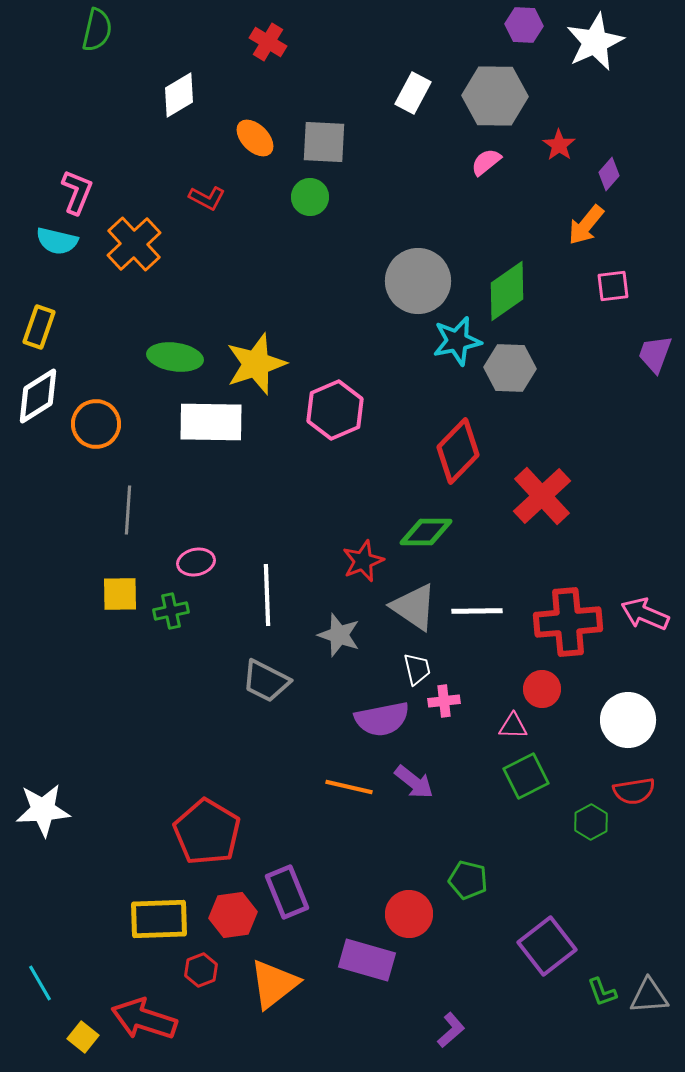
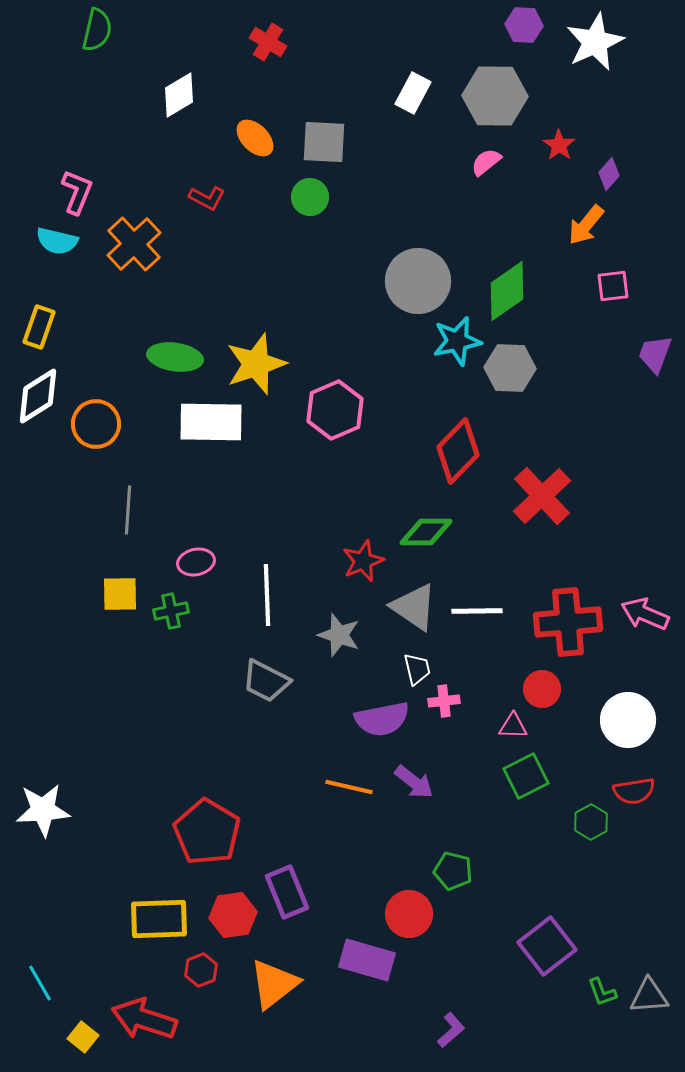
green pentagon at (468, 880): moved 15 px left, 9 px up
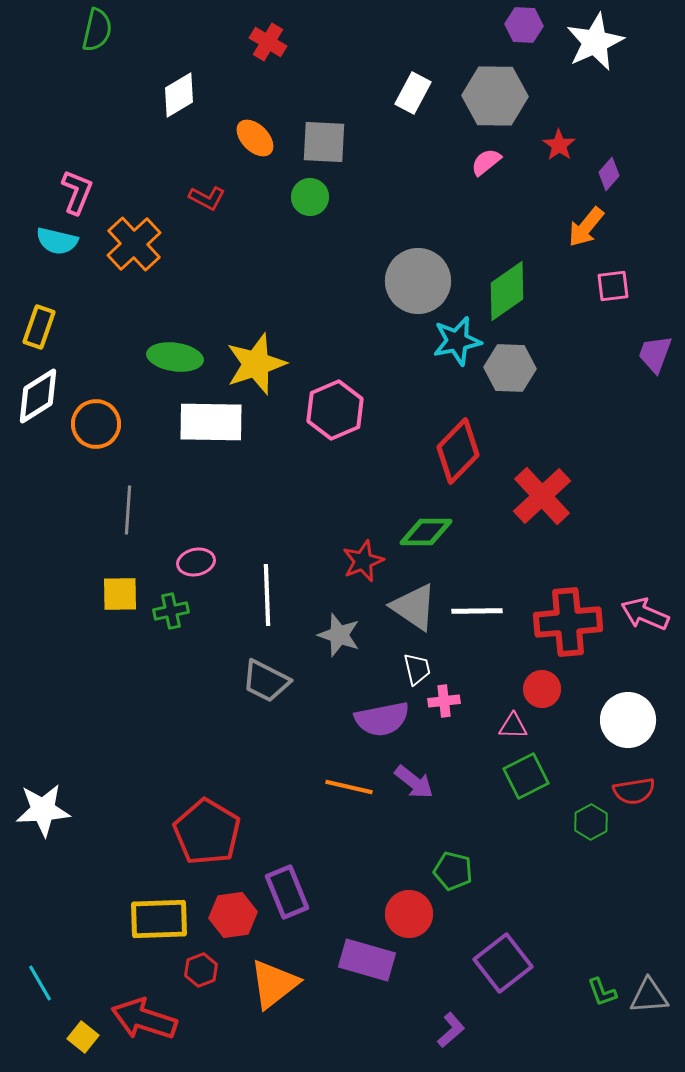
orange arrow at (586, 225): moved 2 px down
purple square at (547, 946): moved 44 px left, 17 px down
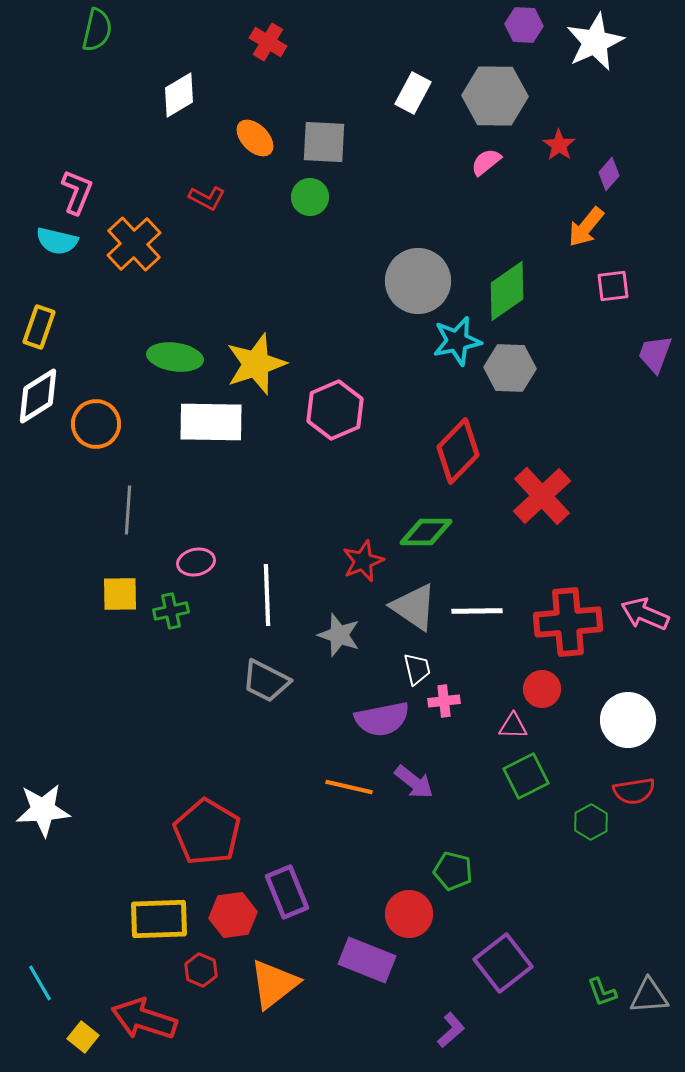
purple rectangle at (367, 960): rotated 6 degrees clockwise
red hexagon at (201, 970): rotated 16 degrees counterclockwise
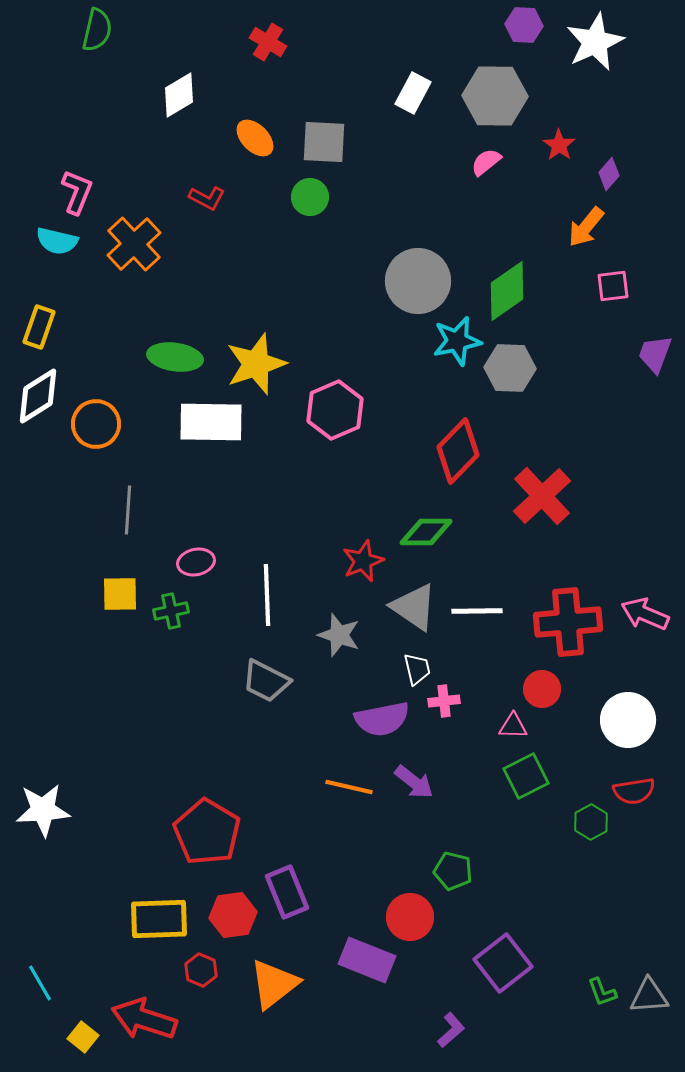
red circle at (409, 914): moved 1 px right, 3 px down
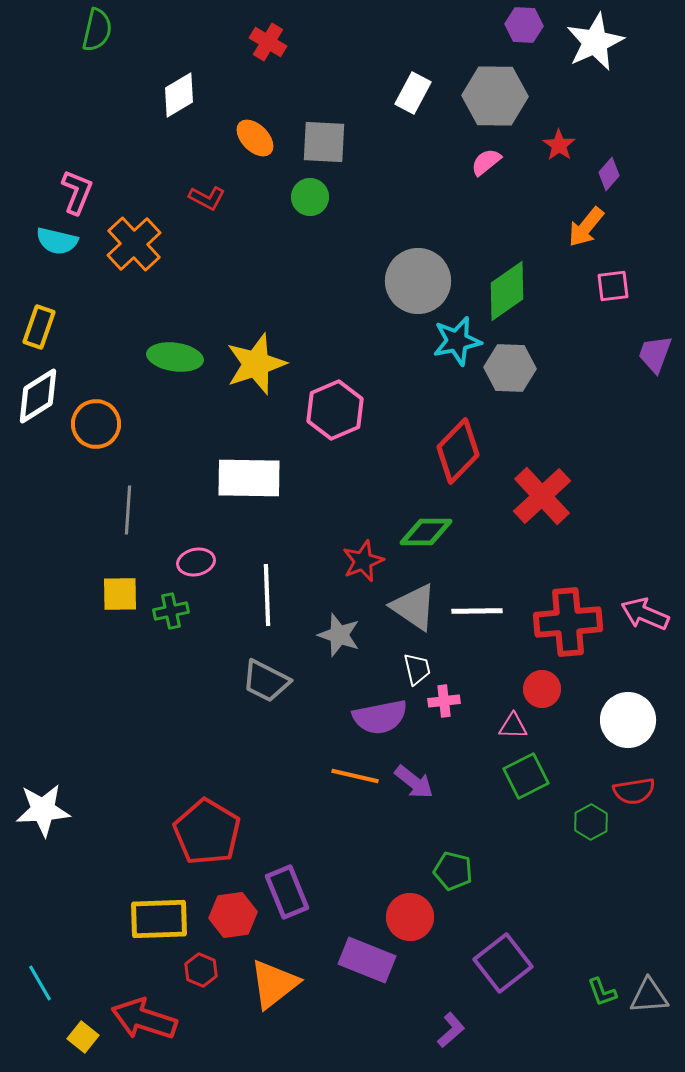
white rectangle at (211, 422): moved 38 px right, 56 px down
purple semicircle at (382, 719): moved 2 px left, 2 px up
orange line at (349, 787): moved 6 px right, 11 px up
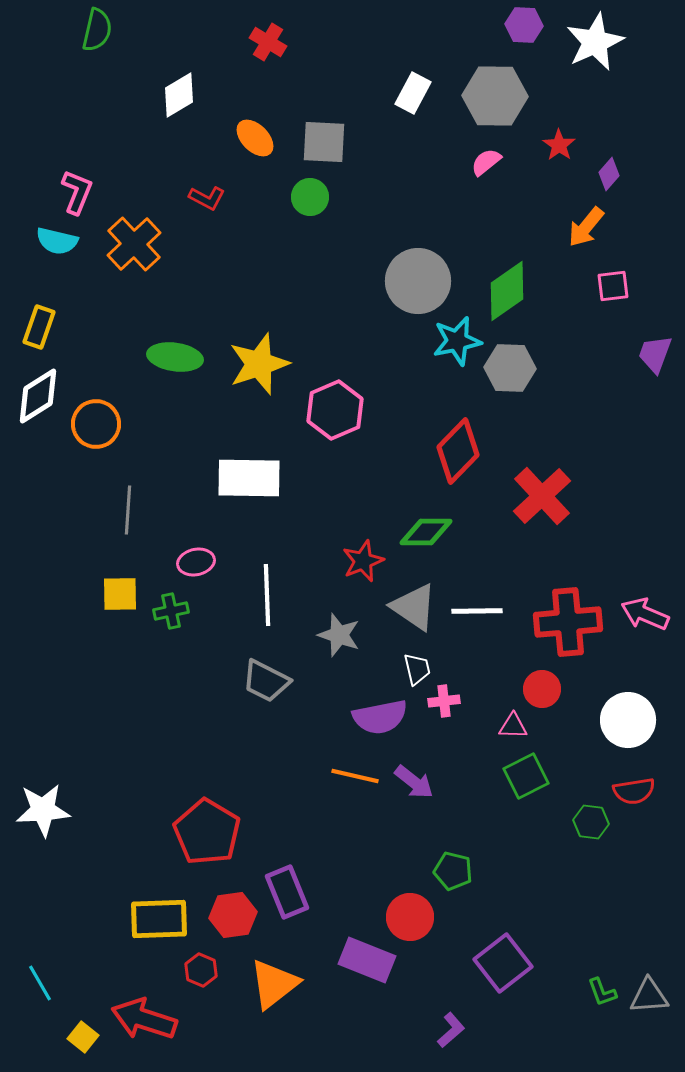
yellow star at (256, 364): moved 3 px right
green hexagon at (591, 822): rotated 24 degrees counterclockwise
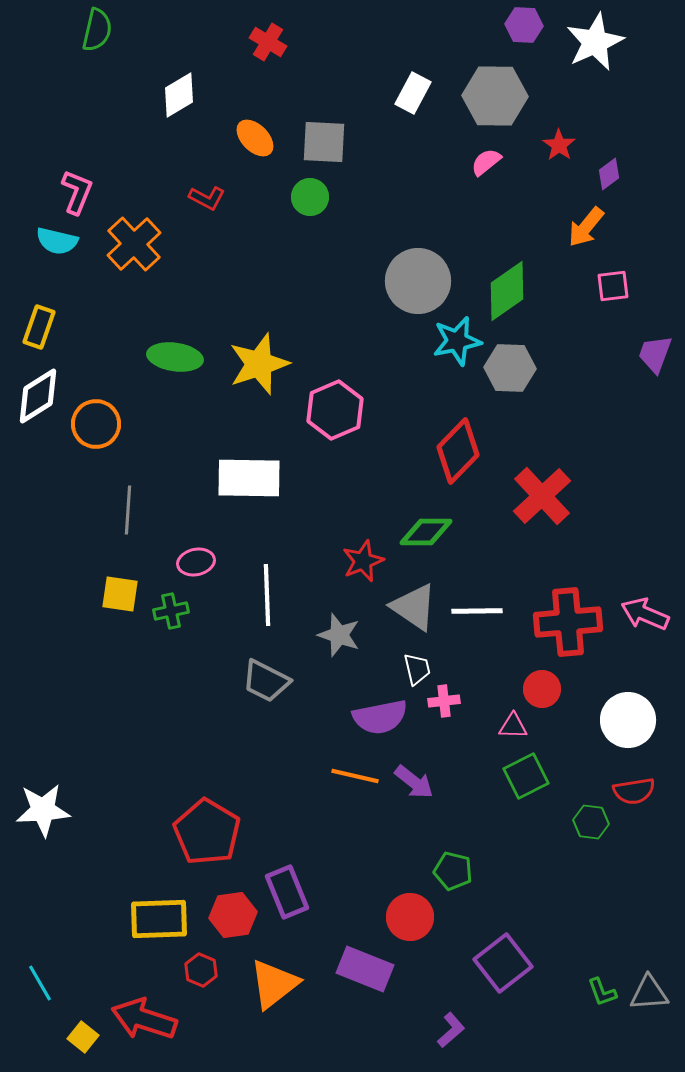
purple diamond at (609, 174): rotated 12 degrees clockwise
yellow square at (120, 594): rotated 9 degrees clockwise
purple rectangle at (367, 960): moved 2 px left, 9 px down
gray triangle at (649, 996): moved 3 px up
